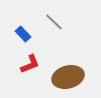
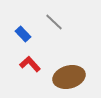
red L-shape: rotated 110 degrees counterclockwise
brown ellipse: moved 1 px right
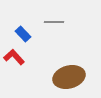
gray line: rotated 42 degrees counterclockwise
red L-shape: moved 16 px left, 7 px up
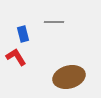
blue rectangle: rotated 28 degrees clockwise
red L-shape: moved 2 px right; rotated 10 degrees clockwise
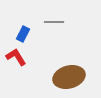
blue rectangle: rotated 42 degrees clockwise
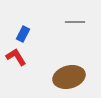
gray line: moved 21 px right
